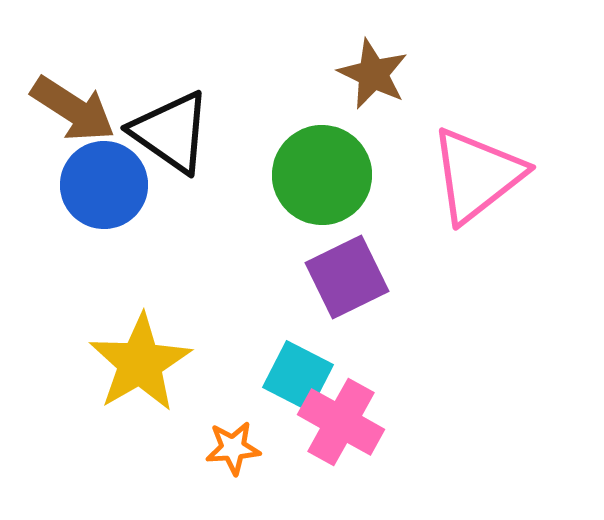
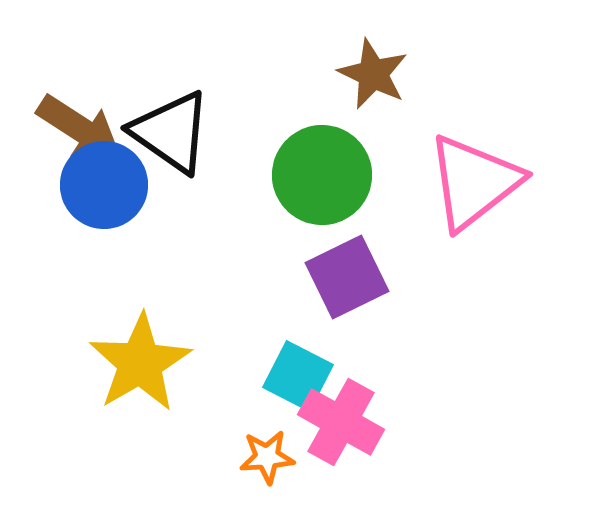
brown arrow: moved 6 px right, 19 px down
pink triangle: moved 3 px left, 7 px down
orange star: moved 34 px right, 9 px down
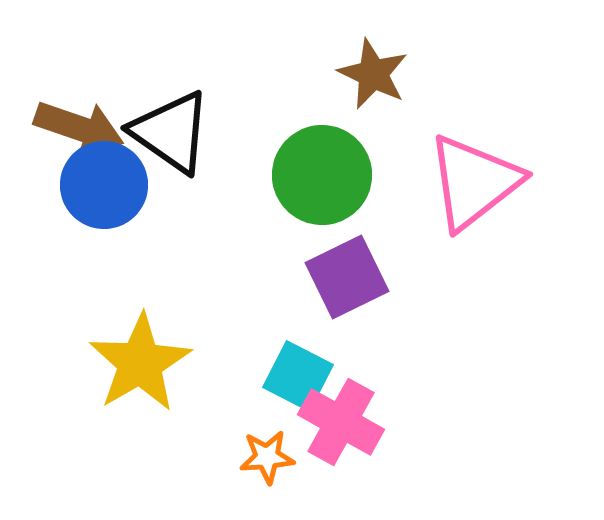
brown arrow: rotated 14 degrees counterclockwise
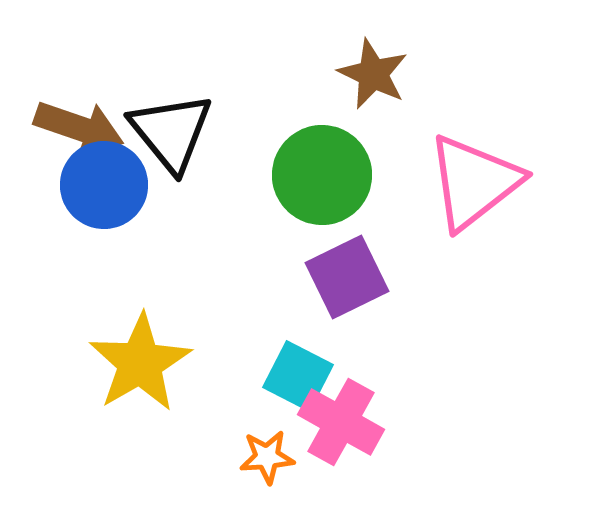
black triangle: rotated 16 degrees clockwise
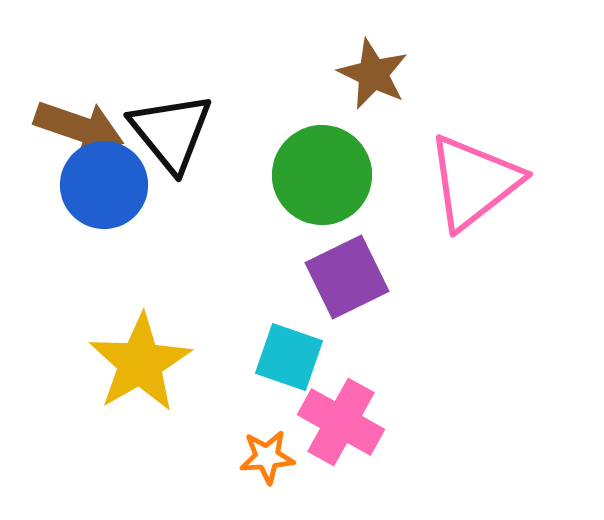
cyan square: moved 9 px left, 19 px up; rotated 8 degrees counterclockwise
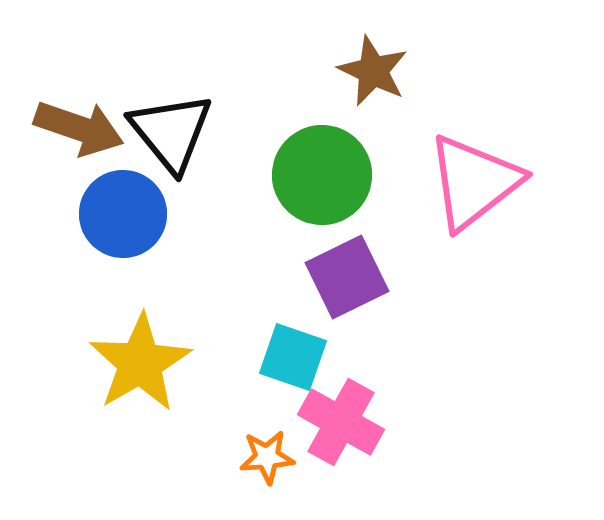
brown star: moved 3 px up
blue circle: moved 19 px right, 29 px down
cyan square: moved 4 px right
